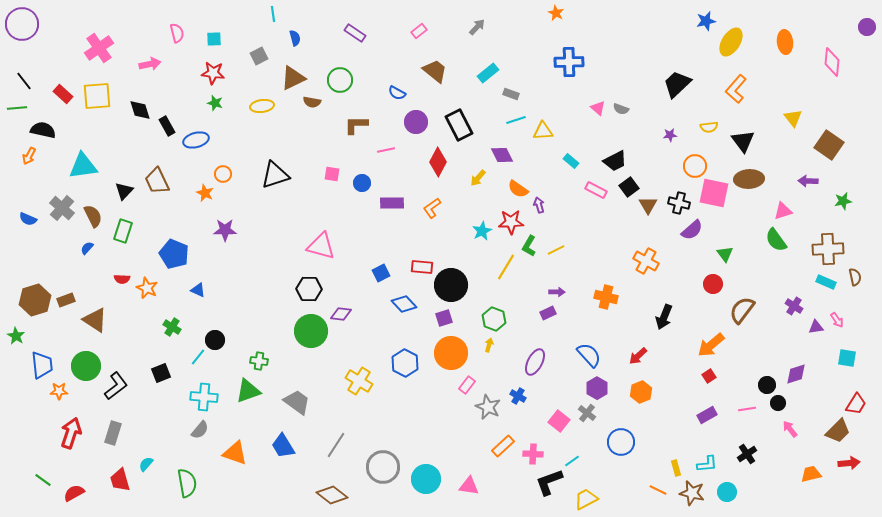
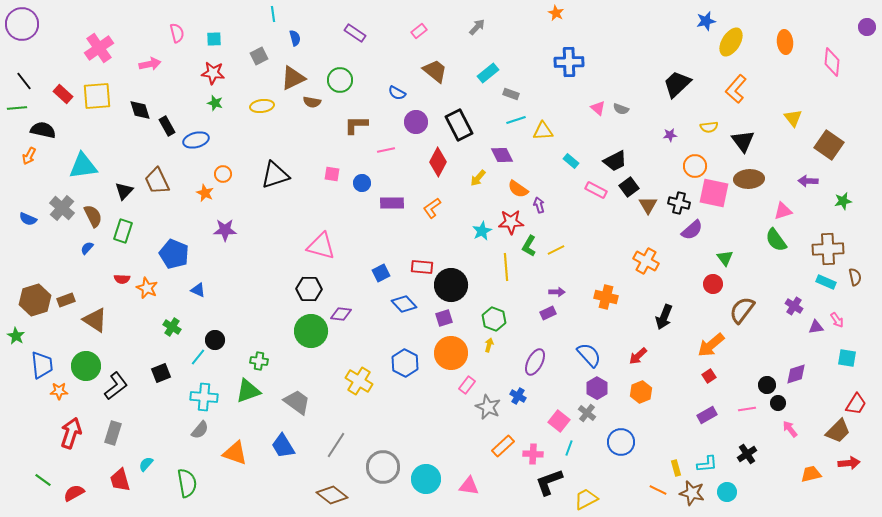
green triangle at (725, 254): moved 4 px down
yellow line at (506, 267): rotated 36 degrees counterclockwise
cyan line at (572, 461): moved 3 px left, 13 px up; rotated 35 degrees counterclockwise
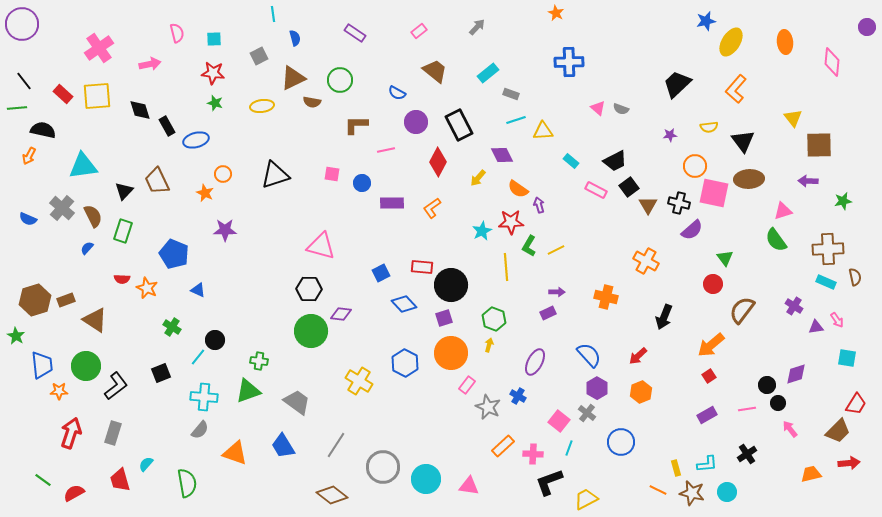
brown square at (829, 145): moved 10 px left; rotated 36 degrees counterclockwise
